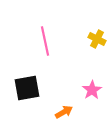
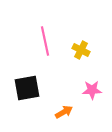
yellow cross: moved 16 px left, 11 px down
pink star: rotated 30 degrees clockwise
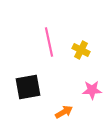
pink line: moved 4 px right, 1 px down
black square: moved 1 px right, 1 px up
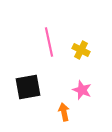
pink star: moved 10 px left; rotated 24 degrees clockwise
orange arrow: rotated 72 degrees counterclockwise
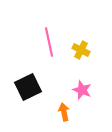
black square: rotated 16 degrees counterclockwise
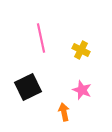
pink line: moved 8 px left, 4 px up
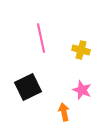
yellow cross: rotated 12 degrees counterclockwise
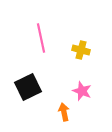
pink star: moved 1 px down
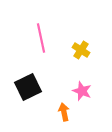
yellow cross: rotated 18 degrees clockwise
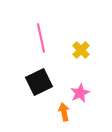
yellow cross: rotated 12 degrees clockwise
black square: moved 11 px right, 5 px up
pink star: moved 2 px left, 2 px down; rotated 24 degrees clockwise
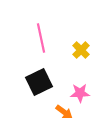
pink star: rotated 24 degrees clockwise
orange arrow: rotated 138 degrees clockwise
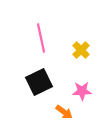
pink star: moved 2 px right, 2 px up
